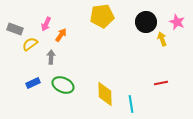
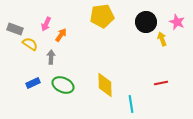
yellow semicircle: rotated 70 degrees clockwise
yellow diamond: moved 9 px up
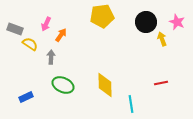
blue rectangle: moved 7 px left, 14 px down
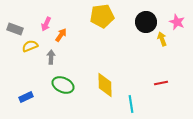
yellow semicircle: moved 2 px down; rotated 56 degrees counterclockwise
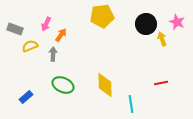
black circle: moved 2 px down
gray arrow: moved 2 px right, 3 px up
blue rectangle: rotated 16 degrees counterclockwise
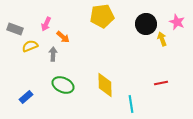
orange arrow: moved 2 px right, 2 px down; rotated 96 degrees clockwise
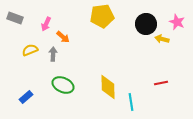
gray rectangle: moved 11 px up
yellow arrow: rotated 56 degrees counterclockwise
yellow semicircle: moved 4 px down
yellow diamond: moved 3 px right, 2 px down
cyan line: moved 2 px up
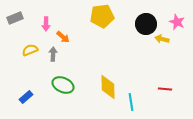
gray rectangle: rotated 42 degrees counterclockwise
pink arrow: rotated 24 degrees counterclockwise
red line: moved 4 px right, 6 px down; rotated 16 degrees clockwise
